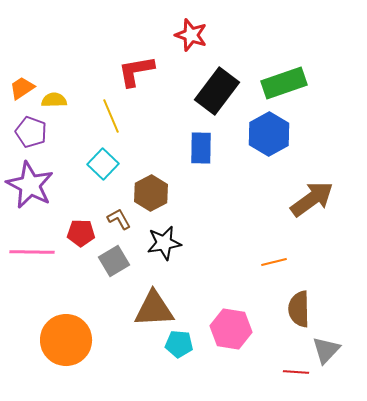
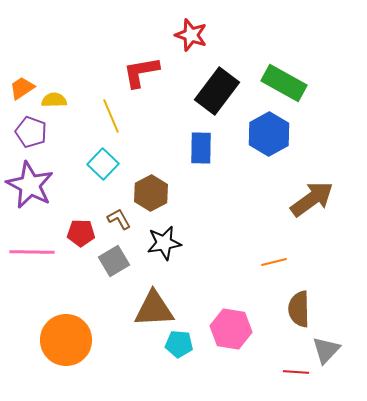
red L-shape: moved 5 px right, 1 px down
green rectangle: rotated 48 degrees clockwise
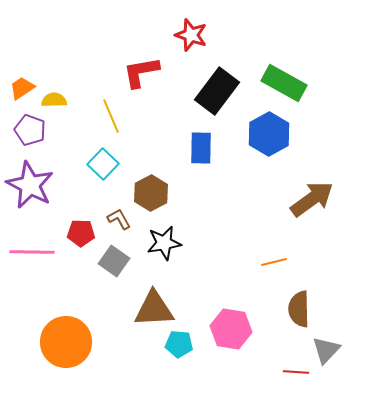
purple pentagon: moved 1 px left, 2 px up
gray square: rotated 24 degrees counterclockwise
orange circle: moved 2 px down
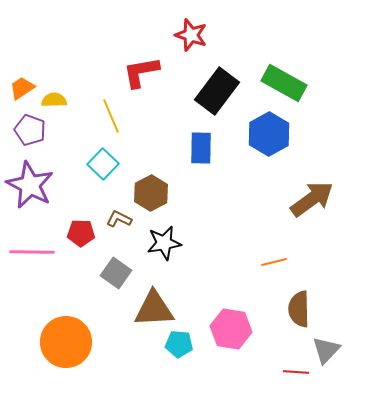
brown L-shape: rotated 35 degrees counterclockwise
gray square: moved 2 px right, 12 px down
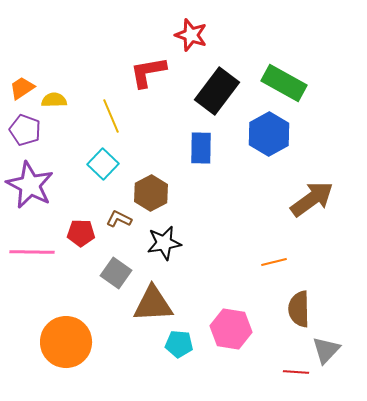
red L-shape: moved 7 px right
purple pentagon: moved 5 px left
brown triangle: moved 1 px left, 5 px up
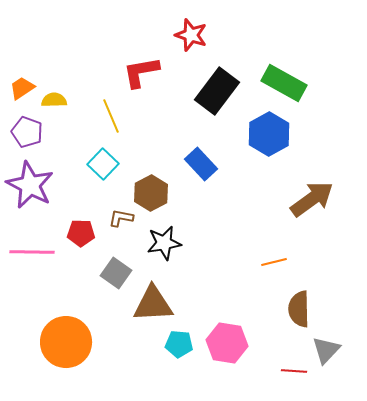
red L-shape: moved 7 px left
purple pentagon: moved 2 px right, 2 px down
blue rectangle: moved 16 px down; rotated 44 degrees counterclockwise
brown L-shape: moved 2 px right, 1 px up; rotated 15 degrees counterclockwise
pink hexagon: moved 4 px left, 14 px down
red line: moved 2 px left, 1 px up
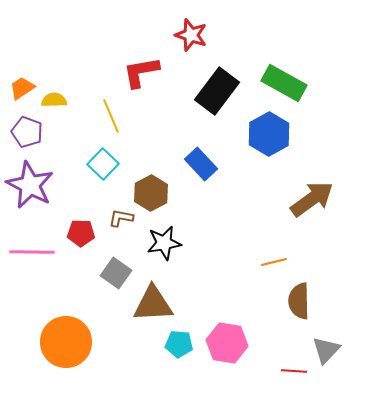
brown semicircle: moved 8 px up
